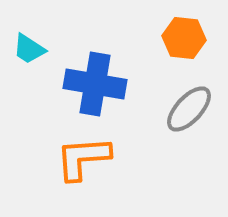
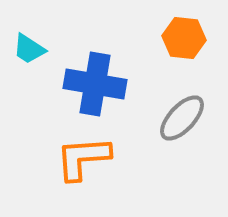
gray ellipse: moved 7 px left, 9 px down
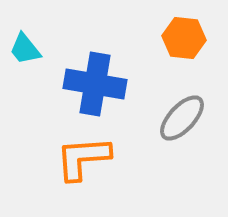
cyan trapezoid: moved 4 px left; rotated 18 degrees clockwise
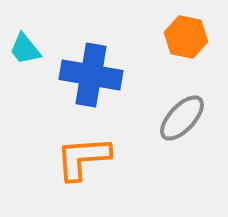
orange hexagon: moved 2 px right, 1 px up; rotated 6 degrees clockwise
blue cross: moved 4 px left, 9 px up
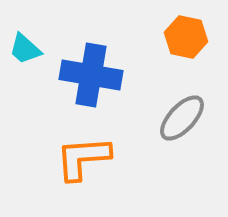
cyan trapezoid: rotated 9 degrees counterclockwise
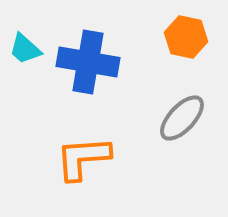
blue cross: moved 3 px left, 13 px up
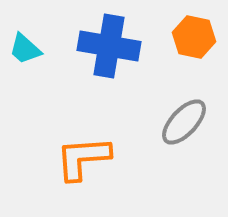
orange hexagon: moved 8 px right
blue cross: moved 21 px right, 16 px up
gray ellipse: moved 2 px right, 4 px down
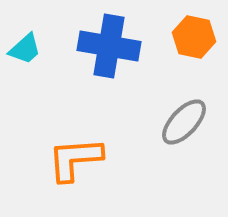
cyan trapezoid: rotated 84 degrees counterclockwise
orange L-shape: moved 8 px left, 1 px down
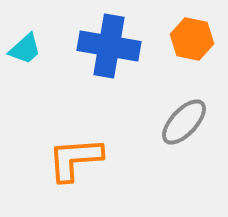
orange hexagon: moved 2 px left, 2 px down
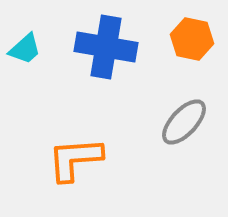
blue cross: moved 3 px left, 1 px down
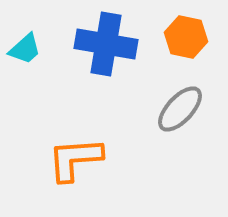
orange hexagon: moved 6 px left, 2 px up
blue cross: moved 3 px up
gray ellipse: moved 4 px left, 13 px up
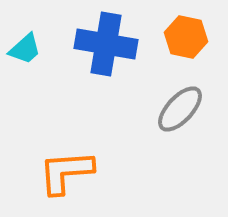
orange L-shape: moved 9 px left, 13 px down
